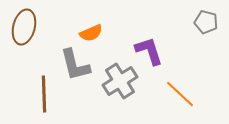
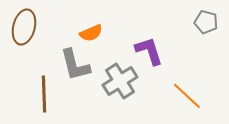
orange line: moved 7 px right, 2 px down
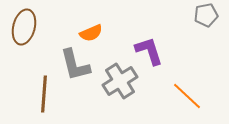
gray pentagon: moved 7 px up; rotated 25 degrees counterclockwise
brown line: rotated 6 degrees clockwise
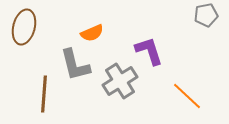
orange semicircle: moved 1 px right
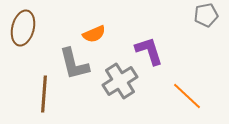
brown ellipse: moved 1 px left, 1 px down
orange semicircle: moved 2 px right, 1 px down
gray L-shape: moved 1 px left, 1 px up
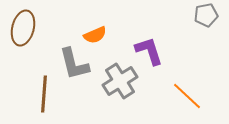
orange semicircle: moved 1 px right, 1 px down
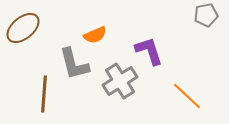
brown ellipse: rotated 36 degrees clockwise
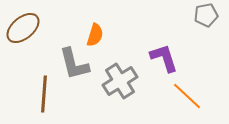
orange semicircle: rotated 50 degrees counterclockwise
purple L-shape: moved 15 px right, 7 px down
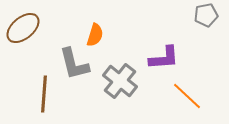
purple L-shape: rotated 104 degrees clockwise
gray cross: rotated 20 degrees counterclockwise
